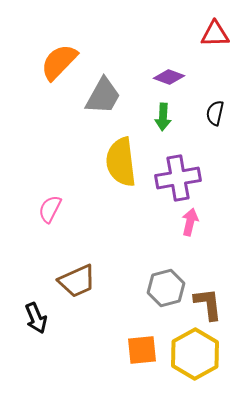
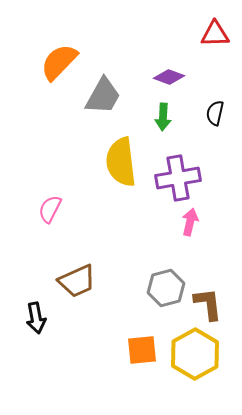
black arrow: rotated 12 degrees clockwise
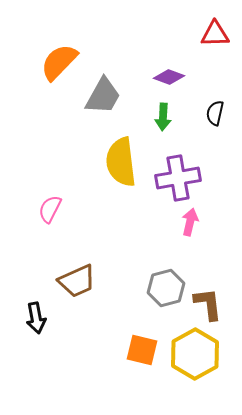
orange square: rotated 20 degrees clockwise
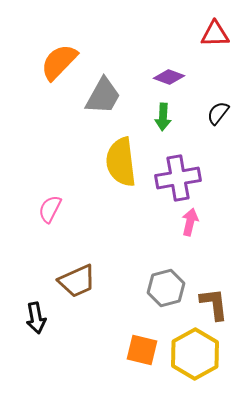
black semicircle: moved 3 px right; rotated 25 degrees clockwise
brown L-shape: moved 6 px right
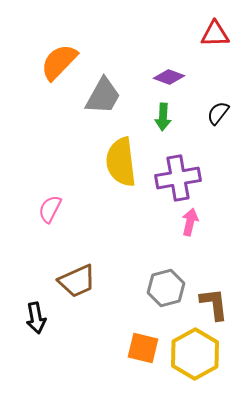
orange square: moved 1 px right, 2 px up
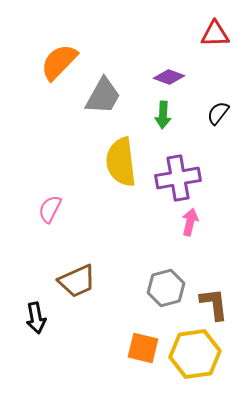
green arrow: moved 2 px up
yellow hexagon: rotated 21 degrees clockwise
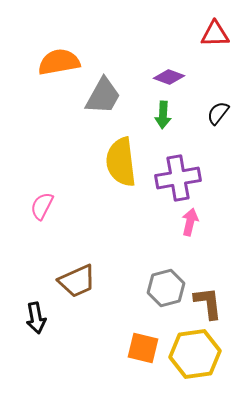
orange semicircle: rotated 36 degrees clockwise
pink semicircle: moved 8 px left, 3 px up
brown L-shape: moved 6 px left, 1 px up
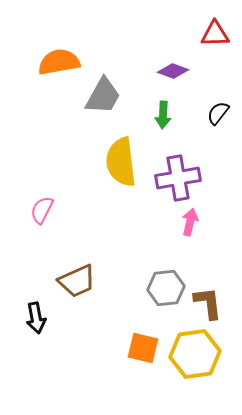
purple diamond: moved 4 px right, 6 px up
pink semicircle: moved 4 px down
gray hexagon: rotated 9 degrees clockwise
